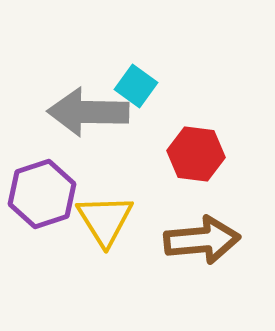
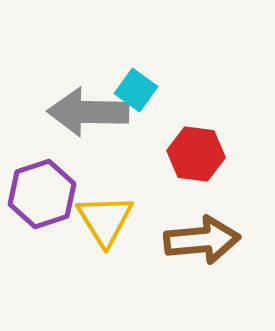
cyan square: moved 4 px down
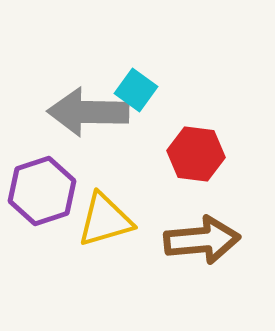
purple hexagon: moved 3 px up
yellow triangle: rotated 46 degrees clockwise
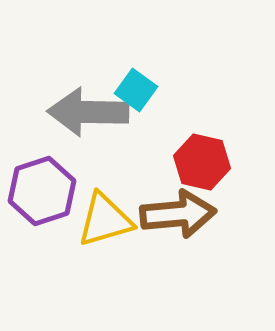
red hexagon: moved 6 px right, 8 px down; rotated 6 degrees clockwise
brown arrow: moved 24 px left, 26 px up
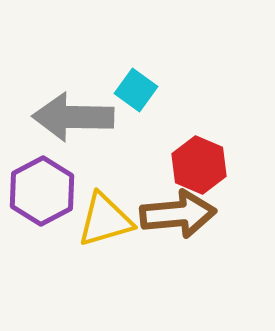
gray arrow: moved 15 px left, 5 px down
red hexagon: moved 3 px left, 3 px down; rotated 10 degrees clockwise
purple hexagon: rotated 10 degrees counterclockwise
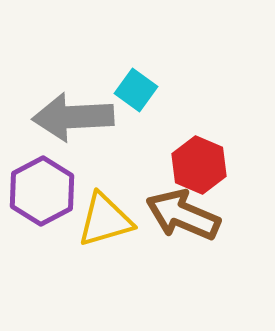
gray arrow: rotated 4 degrees counterclockwise
brown arrow: moved 5 px right, 1 px down; rotated 152 degrees counterclockwise
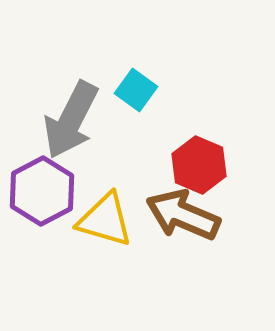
gray arrow: moved 2 px left, 3 px down; rotated 60 degrees counterclockwise
yellow triangle: rotated 32 degrees clockwise
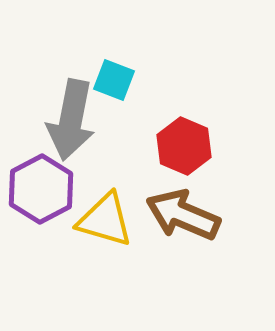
cyan square: moved 22 px left, 10 px up; rotated 15 degrees counterclockwise
gray arrow: rotated 16 degrees counterclockwise
red hexagon: moved 15 px left, 19 px up
purple hexagon: moved 1 px left, 2 px up
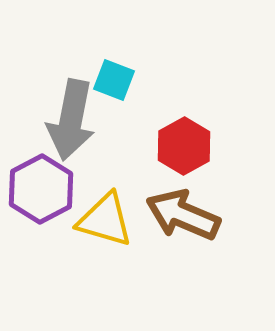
red hexagon: rotated 8 degrees clockwise
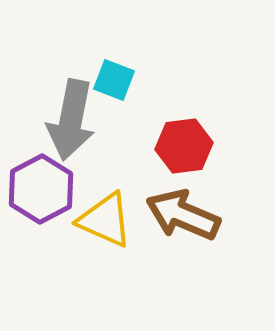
red hexagon: rotated 22 degrees clockwise
yellow triangle: rotated 8 degrees clockwise
